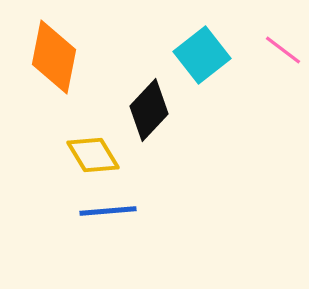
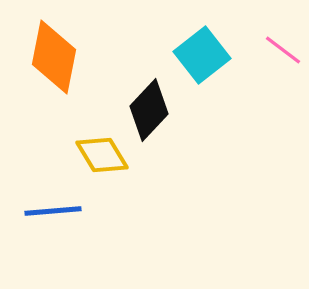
yellow diamond: moved 9 px right
blue line: moved 55 px left
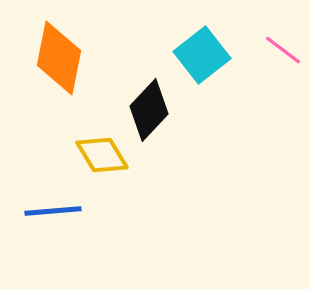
orange diamond: moved 5 px right, 1 px down
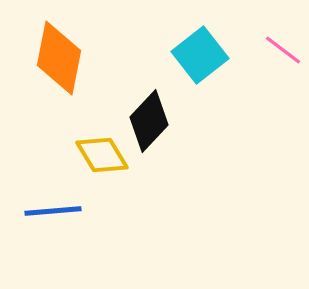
cyan square: moved 2 px left
black diamond: moved 11 px down
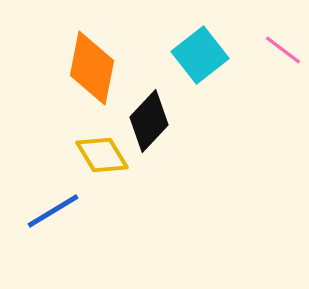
orange diamond: moved 33 px right, 10 px down
blue line: rotated 26 degrees counterclockwise
